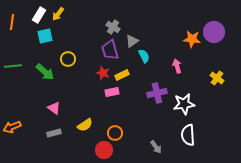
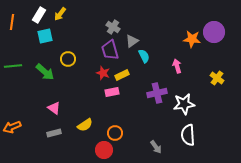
yellow arrow: moved 2 px right
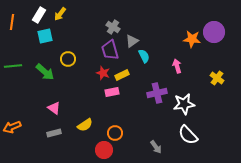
white semicircle: rotated 40 degrees counterclockwise
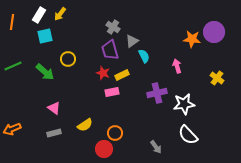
green line: rotated 18 degrees counterclockwise
orange arrow: moved 2 px down
red circle: moved 1 px up
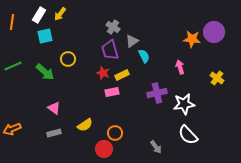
pink arrow: moved 3 px right, 1 px down
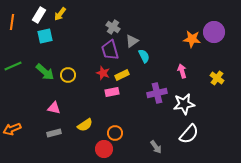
yellow circle: moved 16 px down
pink arrow: moved 2 px right, 4 px down
pink triangle: rotated 24 degrees counterclockwise
white semicircle: moved 1 px right, 1 px up; rotated 95 degrees counterclockwise
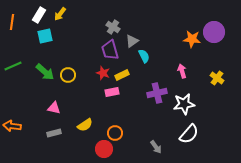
orange arrow: moved 3 px up; rotated 30 degrees clockwise
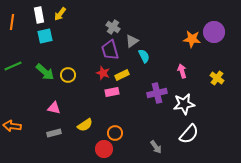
white rectangle: rotated 42 degrees counterclockwise
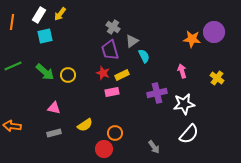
white rectangle: rotated 42 degrees clockwise
gray arrow: moved 2 px left
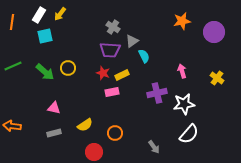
orange star: moved 10 px left, 18 px up; rotated 18 degrees counterclockwise
purple trapezoid: rotated 70 degrees counterclockwise
yellow circle: moved 7 px up
red circle: moved 10 px left, 3 px down
